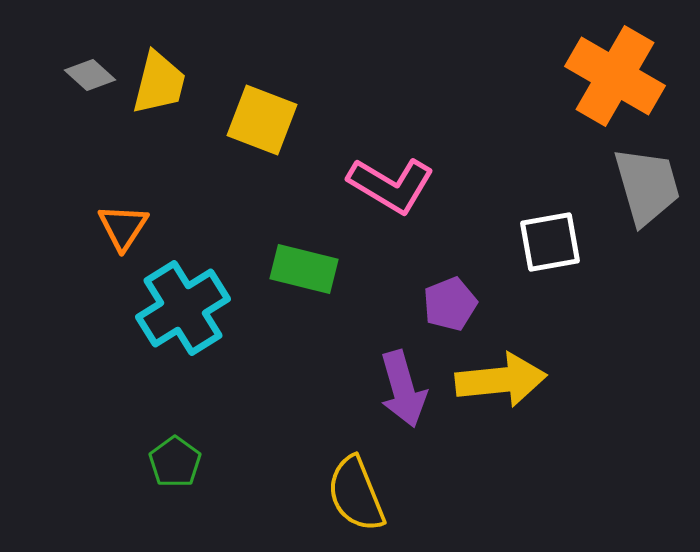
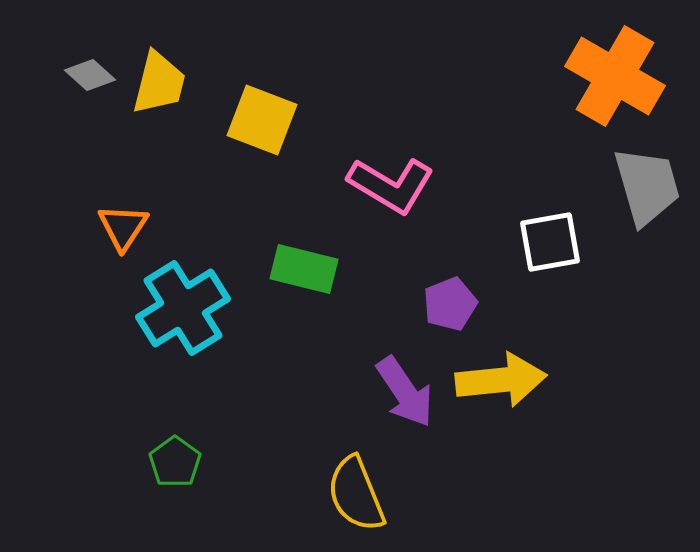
purple arrow: moved 2 px right, 3 px down; rotated 18 degrees counterclockwise
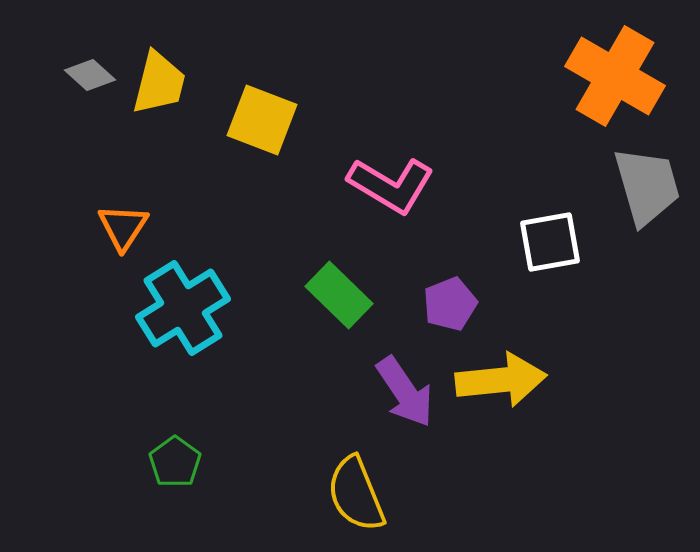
green rectangle: moved 35 px right, 26 px down; rotated 30 degrees clockwise
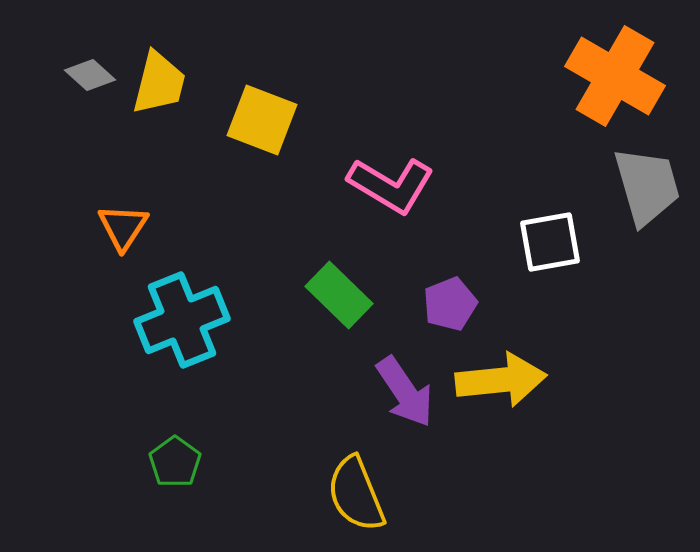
cyan cross: moved 1 px left, 12 px down; rotated 10 degrees clockwise
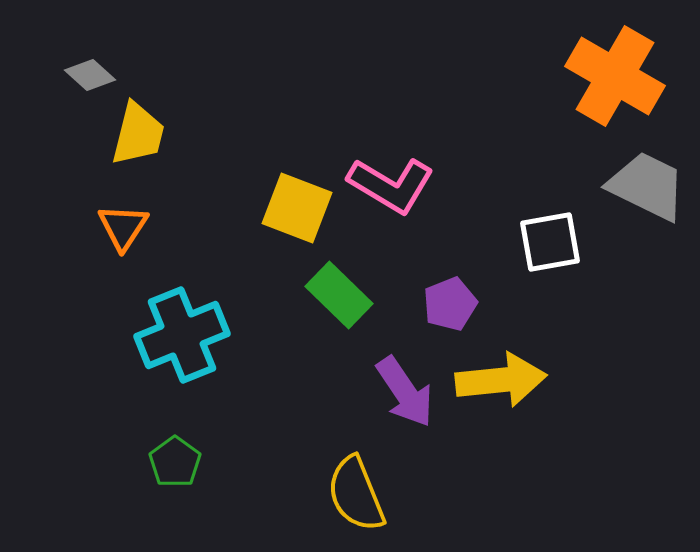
yellow trapezoid: moved 21 px left, 51 px down
yellow square: moved 35 px right, 88 px down
gray trapezoid: rotated 48 degrees counterclockwise
cyan cross: moved 15 px down
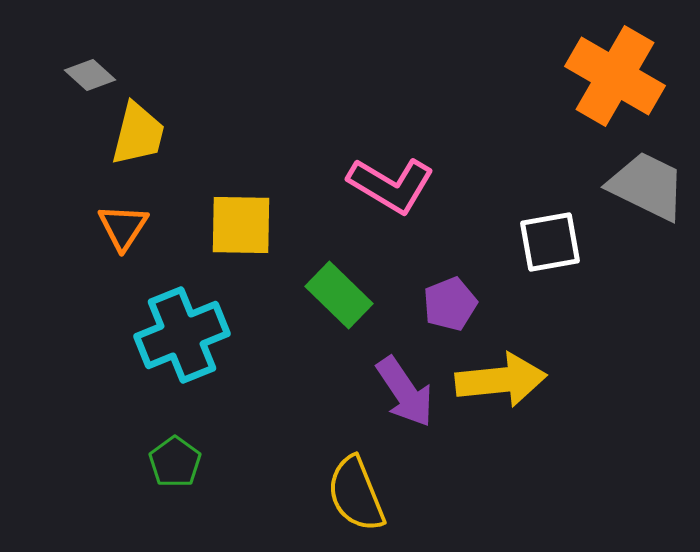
yellow square: moved 56 px left, 17 px down; rotated 20 degrees counterclockwise
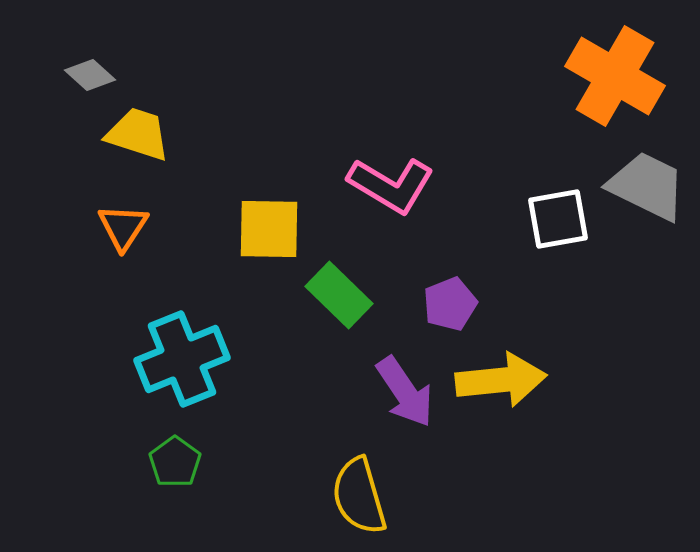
yellow trapezoid: rotated 86 degrees counterclockwise
yellow square: moved 28 px right, 4 px down
white square: moved 8 px right, 23 px up
cyan cross: moved 24 px down
yellow semicircle: moved 3 px right, 2 px down; rotated 6 degrees clockwise
